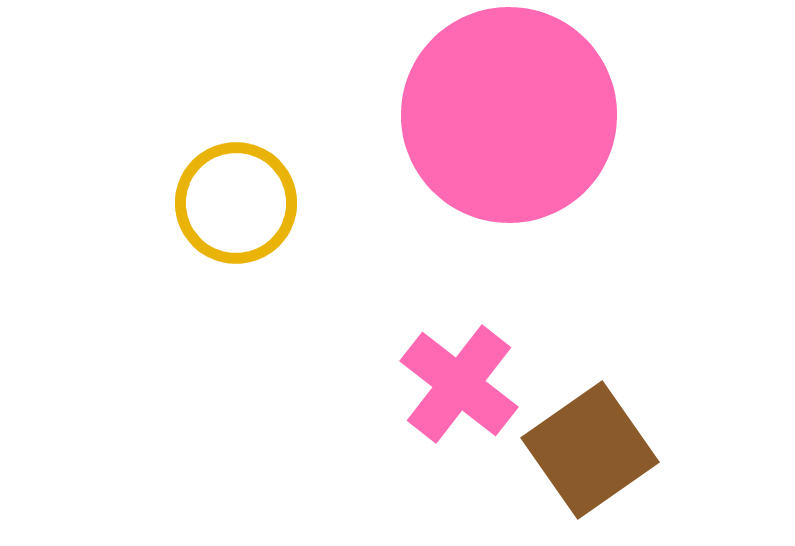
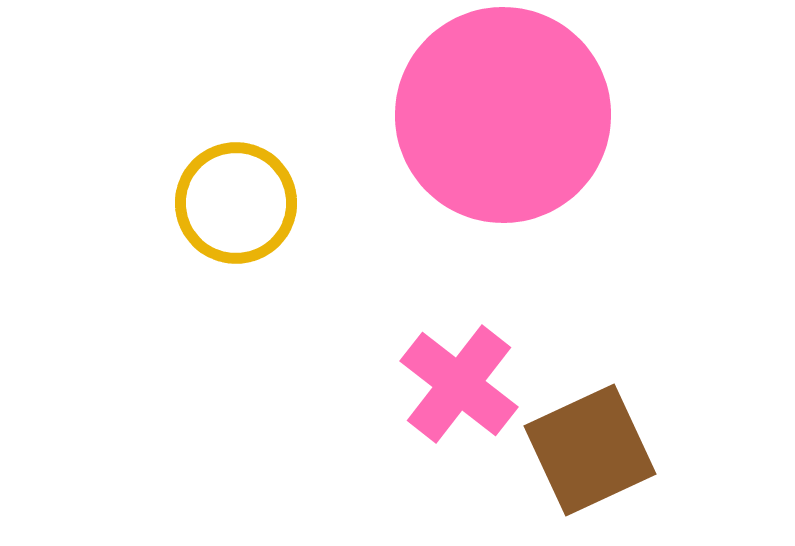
pink circle: moved 6 px left
brown square: rotated 10 degrees clockwise
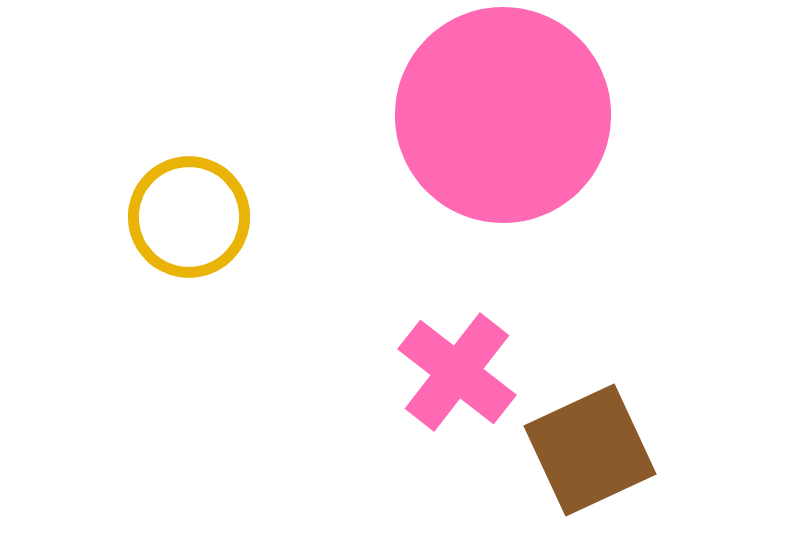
yellow circle: moved 47 px left, 14 px down
pink cross: moved 2 px left, 12 px up
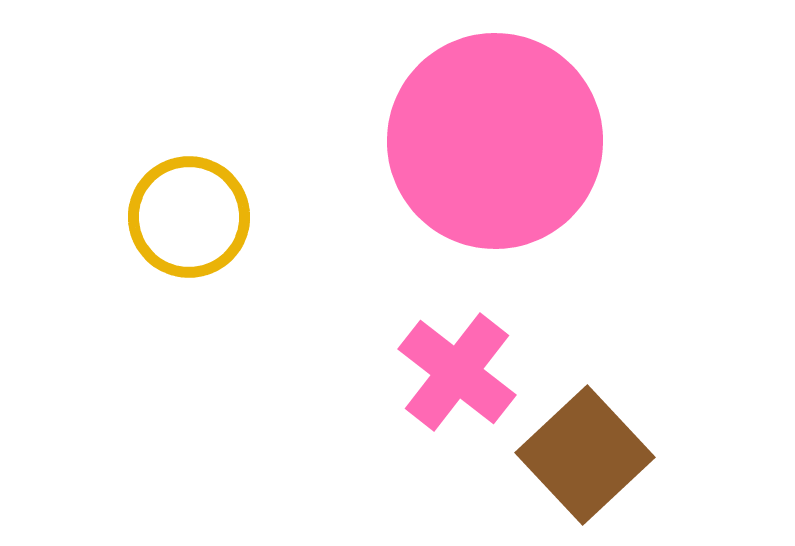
pink circle: moved 8 px left, 26 px down
brown square: moved 5 px left, 5 px down; rotated 18 degrees counterclockwise
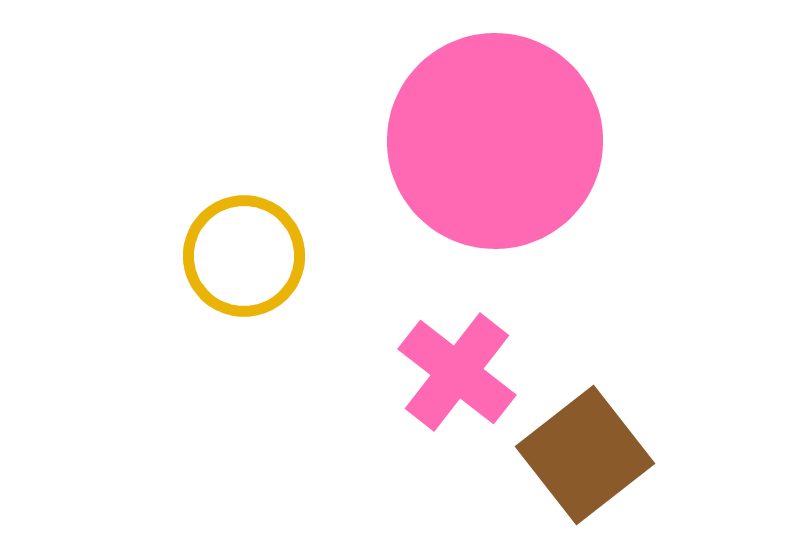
yellow circle: moved 55 px right, 39 px down
brown square: rotated 5 degrees clockwise
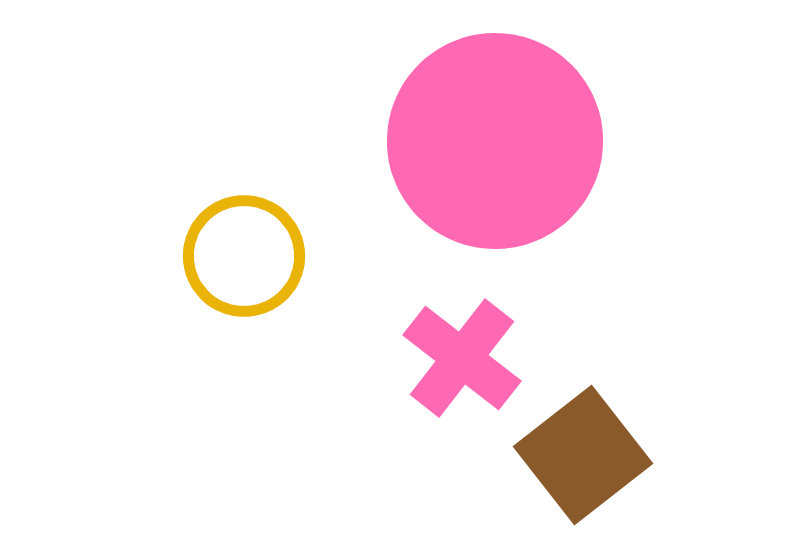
pink cross: moved 5 px right, 14 px up
brown square: moved 2 px left
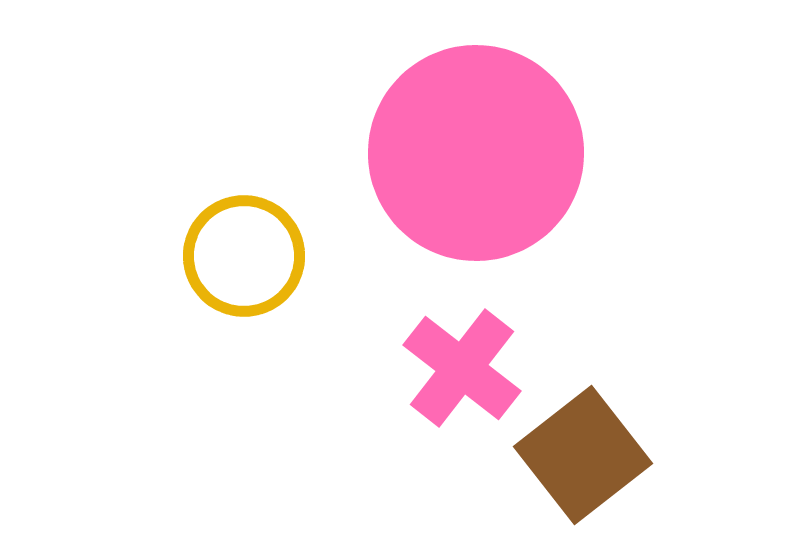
pink circle: moved 19 px left, 12 px down
pink cross: moved 10 px down
